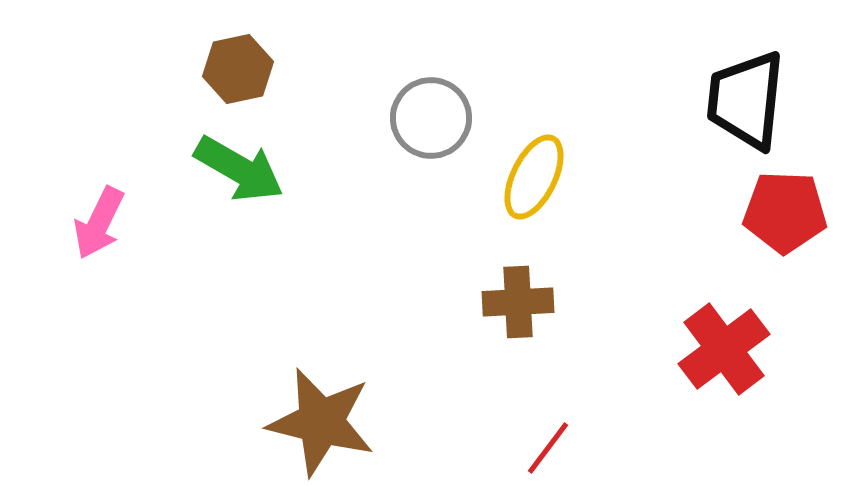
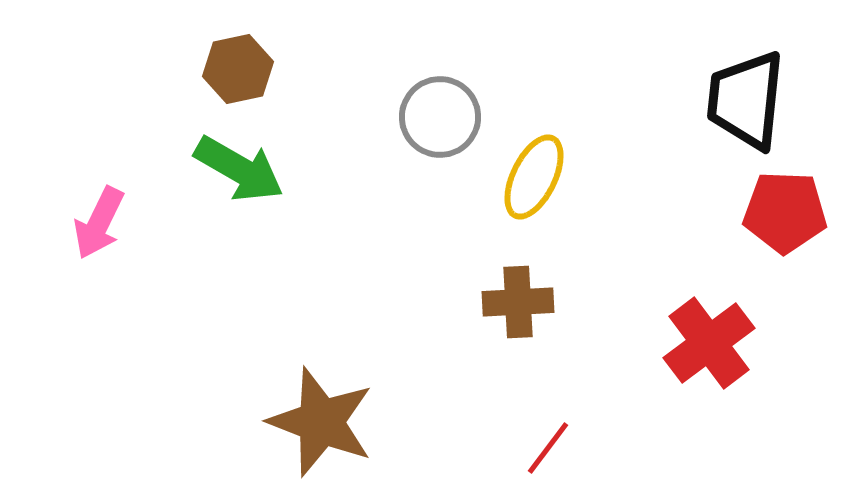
gray circle: moved 9 px right, 1 px up
red cross: moved 15 px left, 6 px up
brown star: rotated 7 degrees clockwise
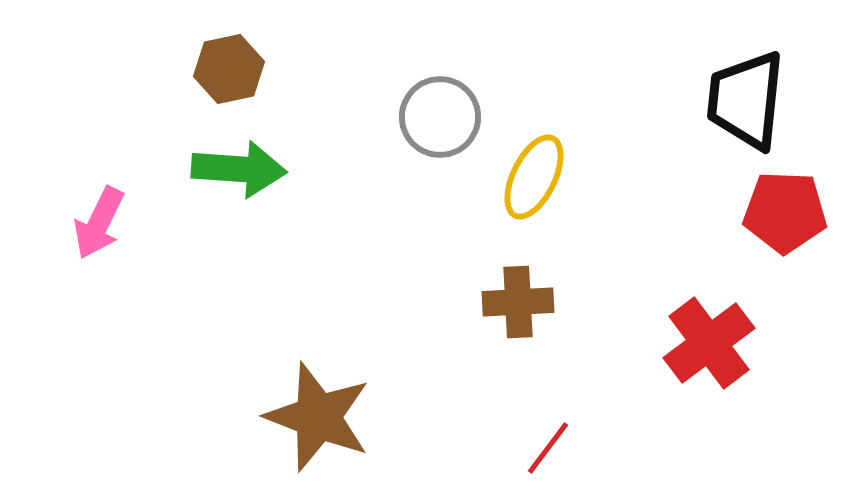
brown hexagon: moved 9 px left
green arrow: rotated 26 degrees counterclockwise
brown star: moved 3 px left, 5 px up
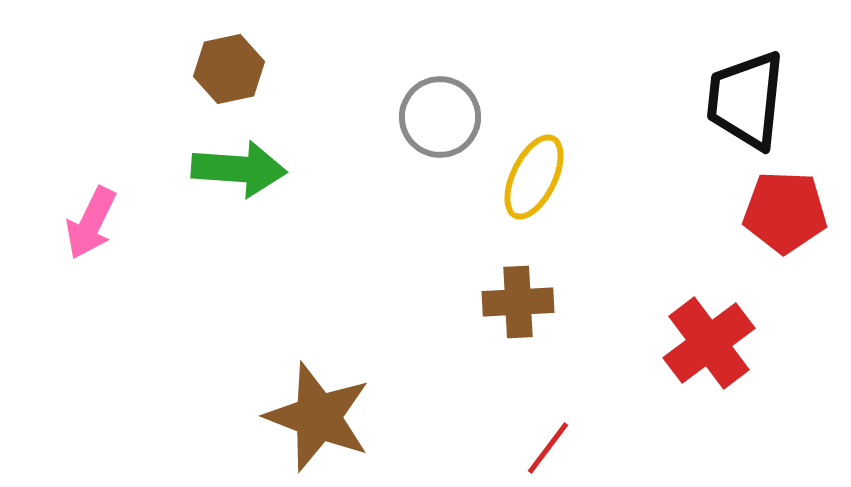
pink arrow: moved 8 px left
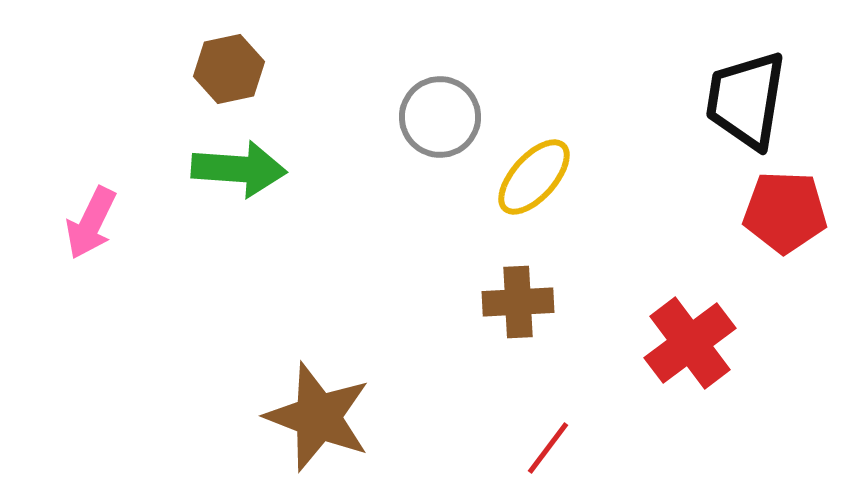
black trapezoid: rotated 3 degrees clockwise
yellow ellipse: rotated 16 degrees clockwise
red cross: moved 19 px left
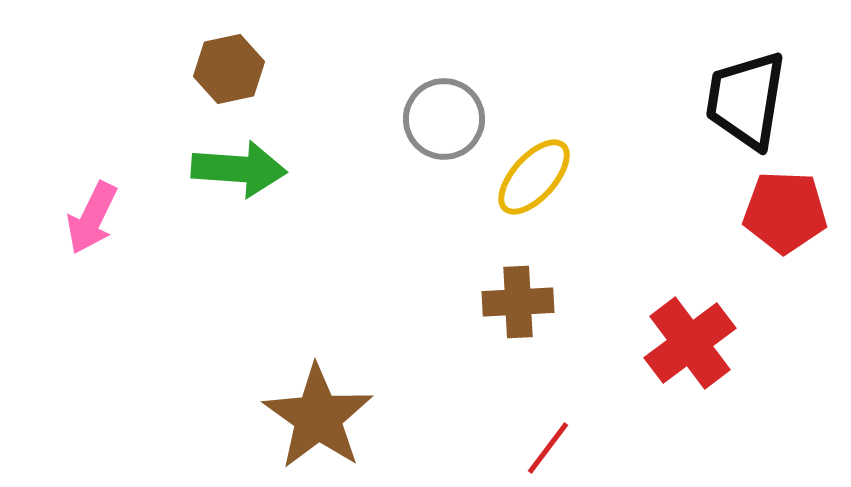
gray circle: moved 4 px right, 2 px down
pink arrow: moved 1 px right, 5 px up
brown star: rotated 14 degrees clockwise
